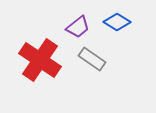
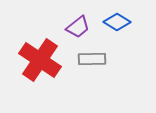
gray rectangle: rotated 36 degrees counterclockwise
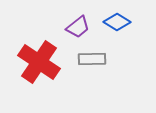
red cross: moved 1 px left, 2 px down
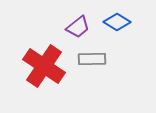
red cross: moved 5 px right, 4 px down
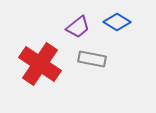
gray rectangle: rotated 12 degrees clockwise
red cross: moved 4 px left, 2 px up
